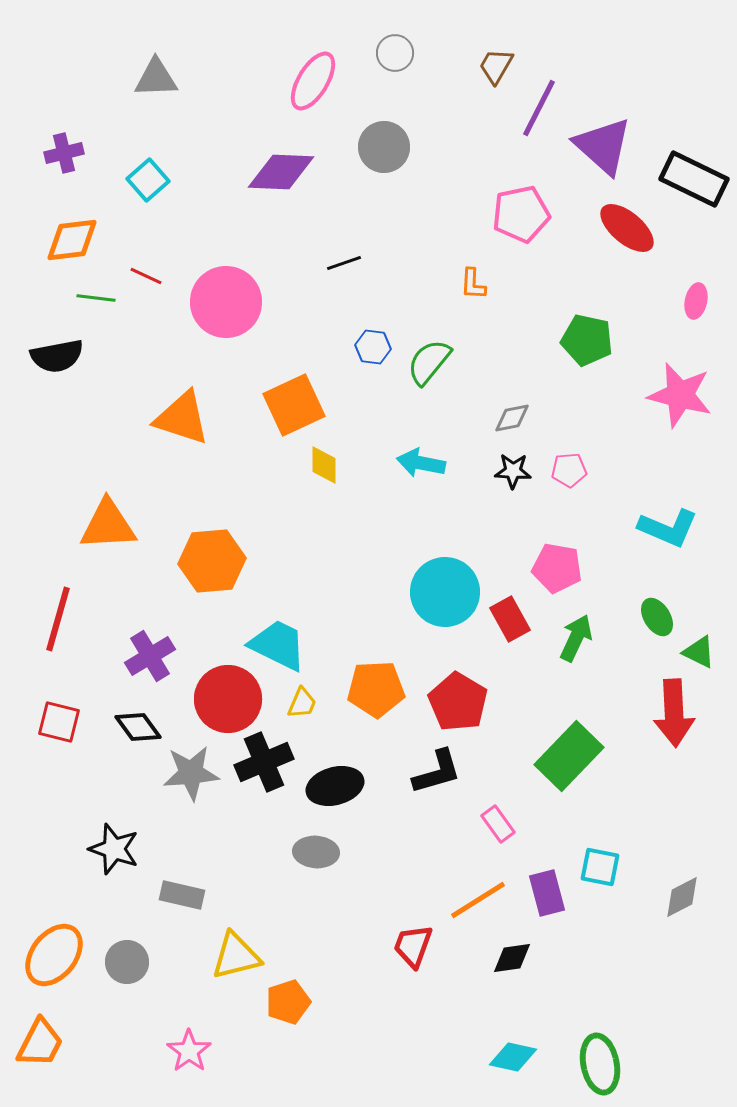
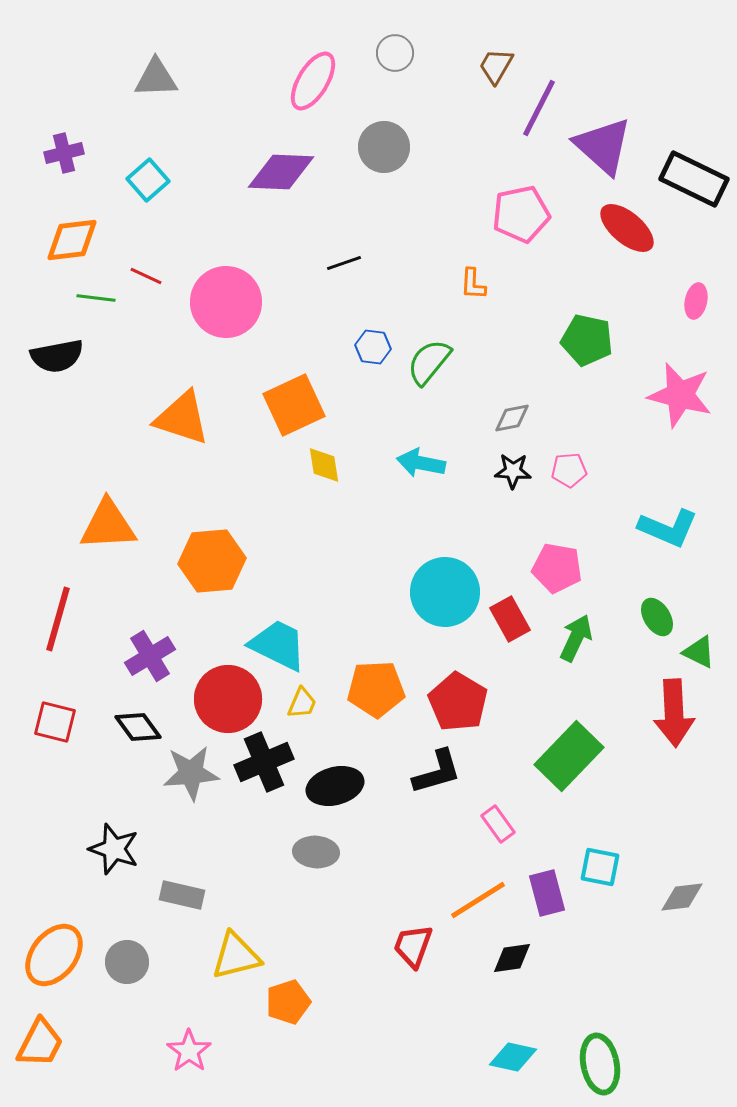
yellow diamond at (324, 465): rotated 9 degrees counterclockwise
red square at (59, 722): moved 4 px left
gray diamond at (682, 897): rotated 21 degrees clockwise
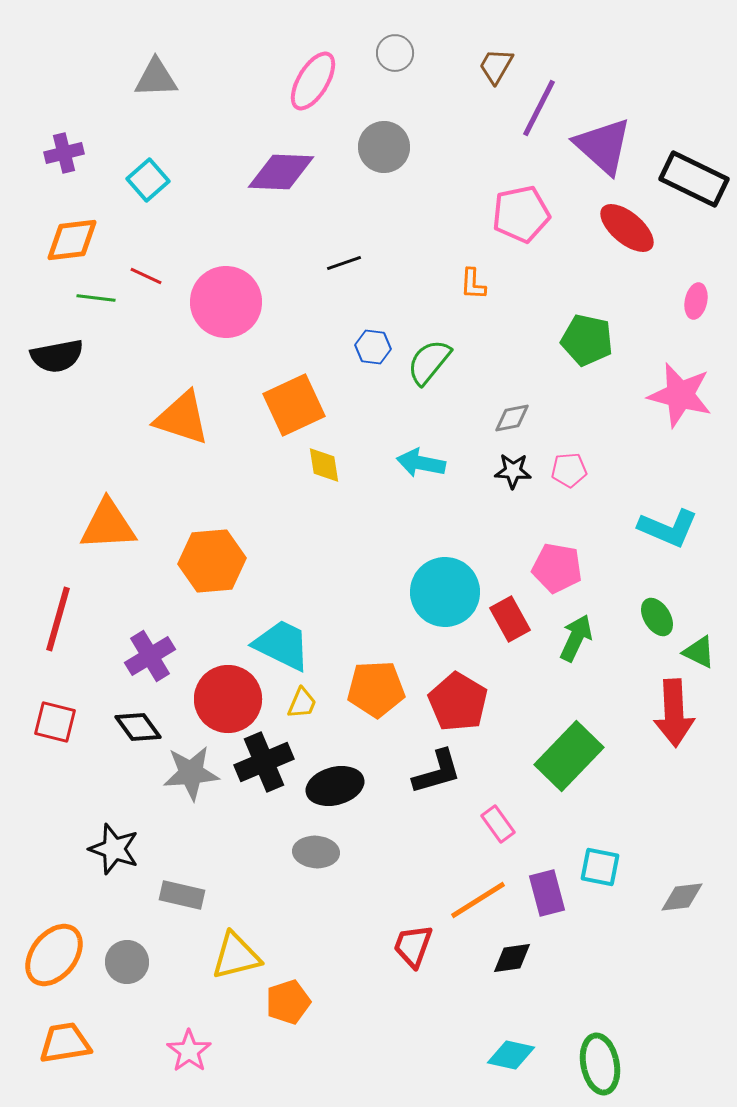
cyan trapezoid at (278, 645): moved 4 px right
orange trapezoid at (40, 1043): moved 25 px right; rotated 126 degrees counterclockwise
cyan diamond at (513, 1057): moved 2 px left, 2 px up
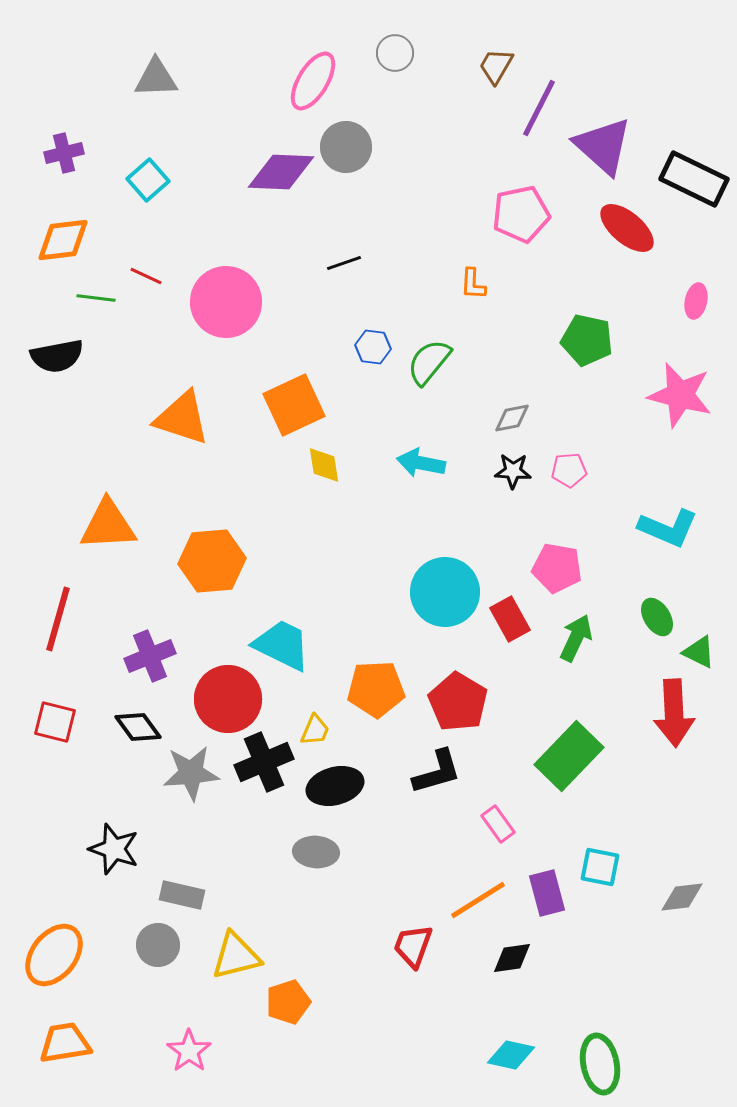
gray circle at (384, 147): moved 38 px left
orange diamond at (72, 240): moved 9 px left
purple cross at (150, 656): rotated 9 degrees clockwise
yellow trapezoid at (302, 703): moved 13 px right, 27 px down
gray circle at (127, 962): moved 31 px right, 17 px up
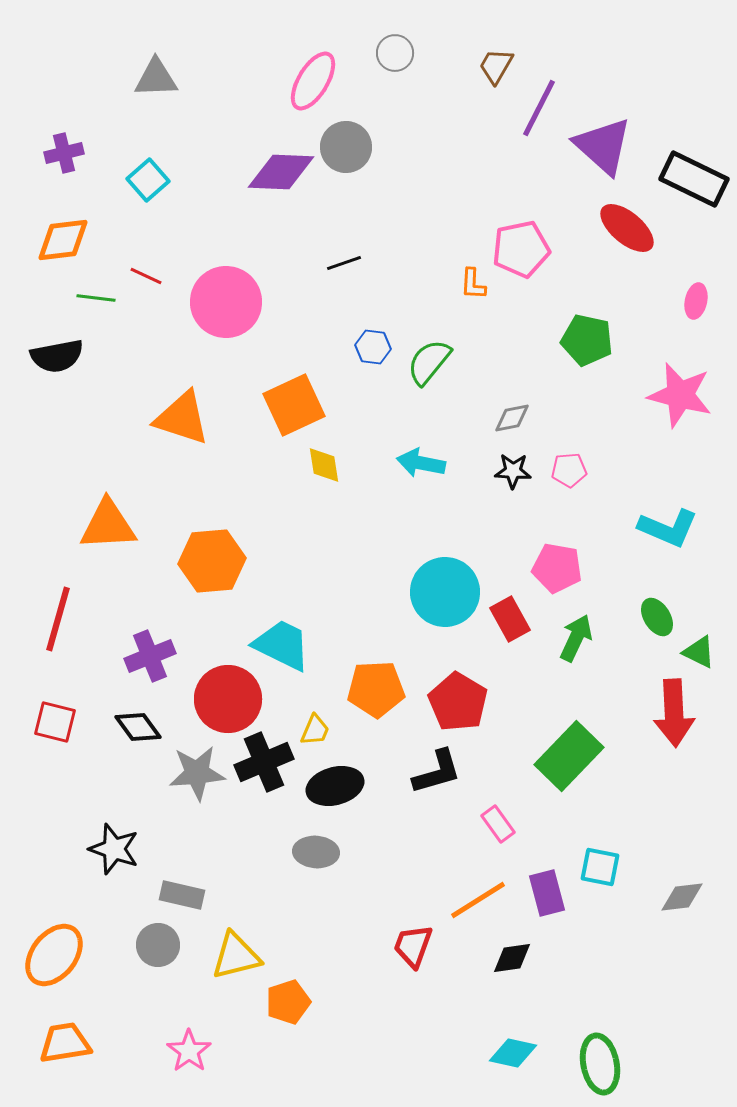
pink pentagon at (521, 214): moved 35 px down
gray star at (191, 773): moved 6 px right
cyan diamond at (511, 1055): moved 2 px right, 2 px up
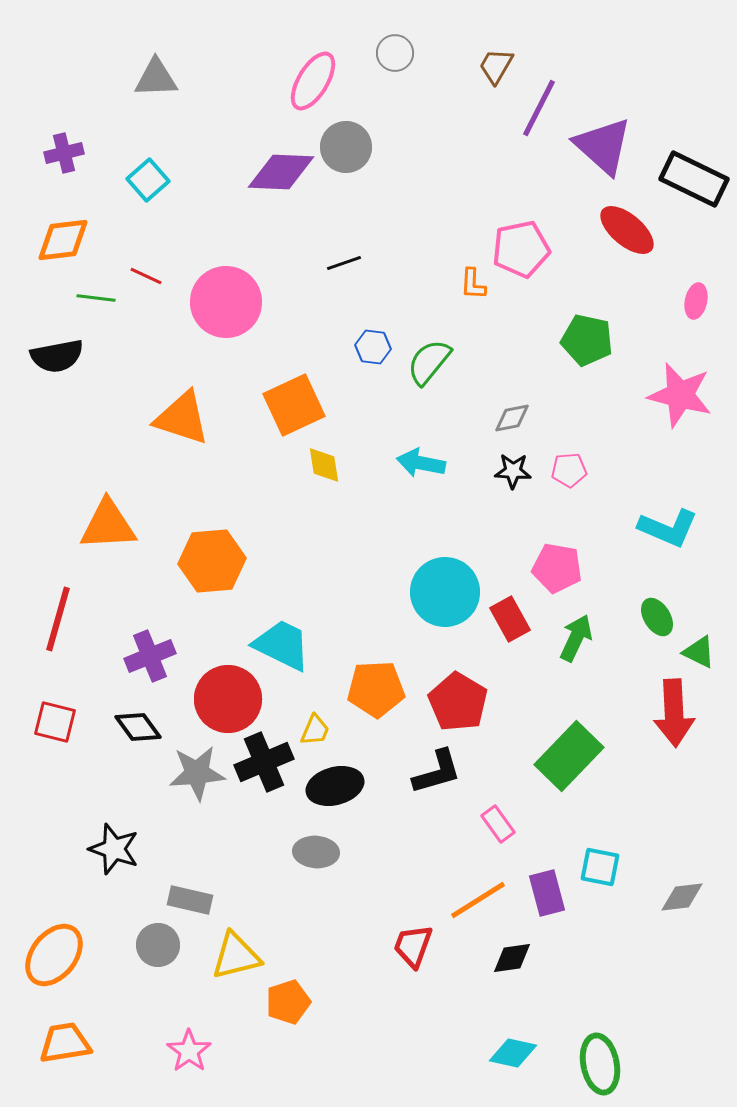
red ellipse at (627, 228): moved 2 px down
gray rectangle at (182, 895): moved 8 px right, 5 px down
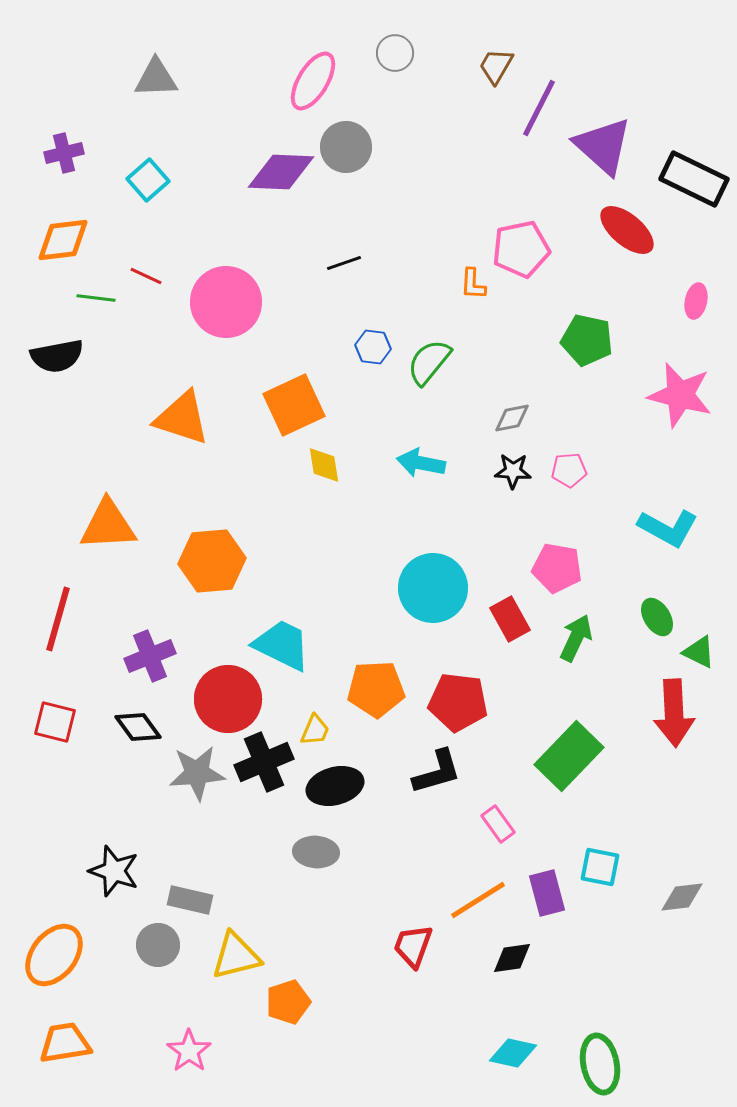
cyan L-shape at (668, 528): rotated 6 degrees clockwise
cyan circle at (445, 592): moved 12 px left, 4 px up
red pentagon at (458, 702): rotated 24 degrees counterclockwise
black star at (114, 849): moved 22 px down
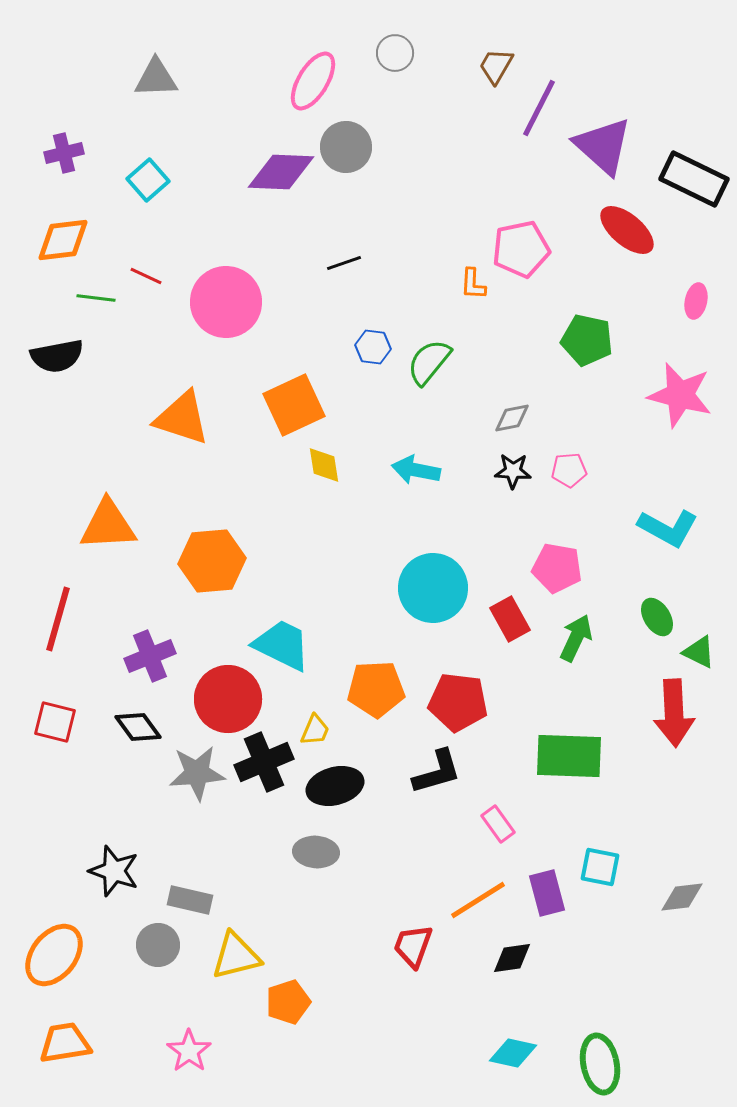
cyan arrow at (421, 463): moved 5 px left, 7 px down
green rectangle at (569, 756): rotated 48 degrees clockwise
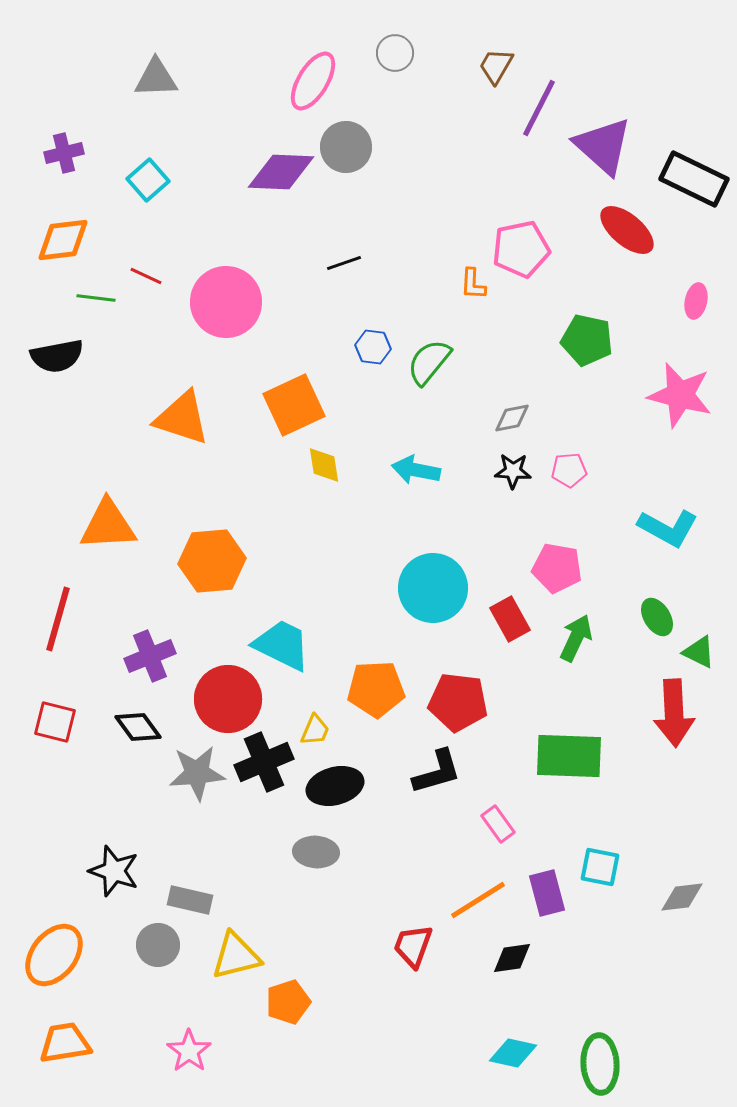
green ellipse at (600, 1064): rotated 8 degrees clockwise
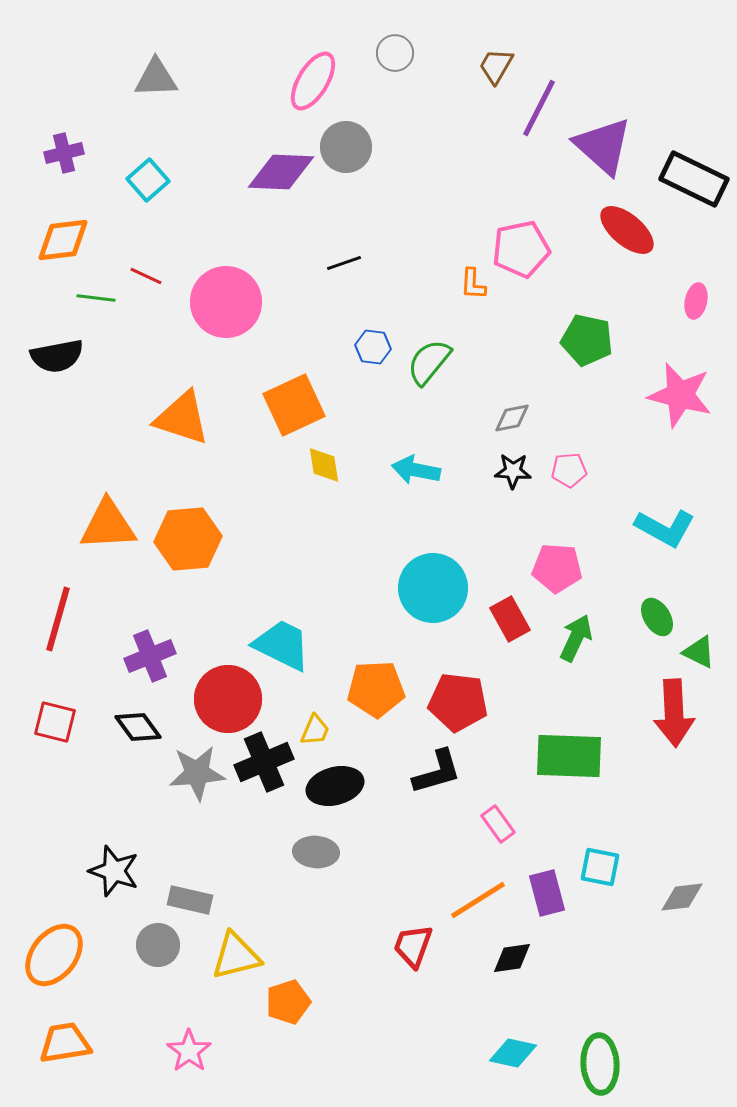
cyan L-shape at (668, 528): moved 3 px left
orange hexagon at (212, 561): moved 24 px left, 22 px up
pink pentagon at (557, 568): rotated 6 degrees counterclockwise
